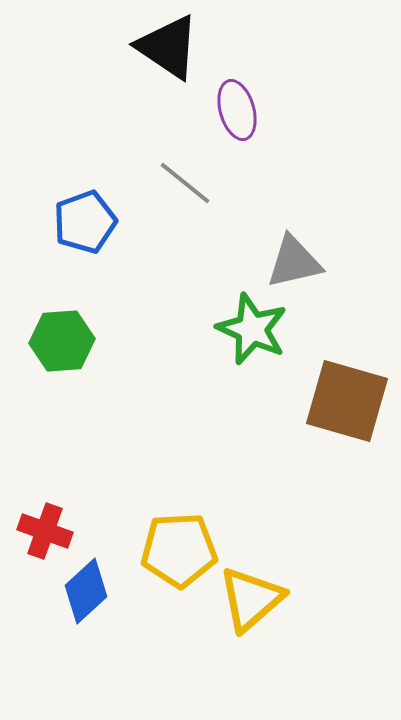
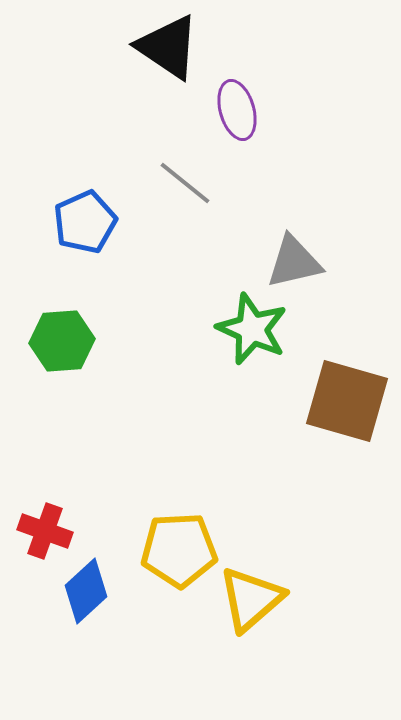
blue pentagon: rotated 4 degrees counterclockwise
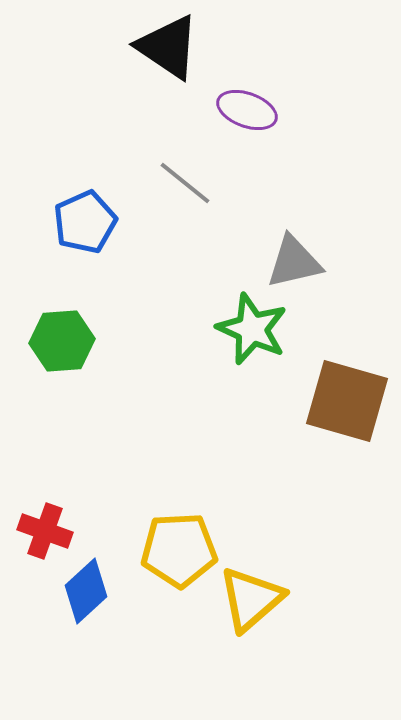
purple ellipse: moved 10 px right; rotated 54 degrees counterclockwise
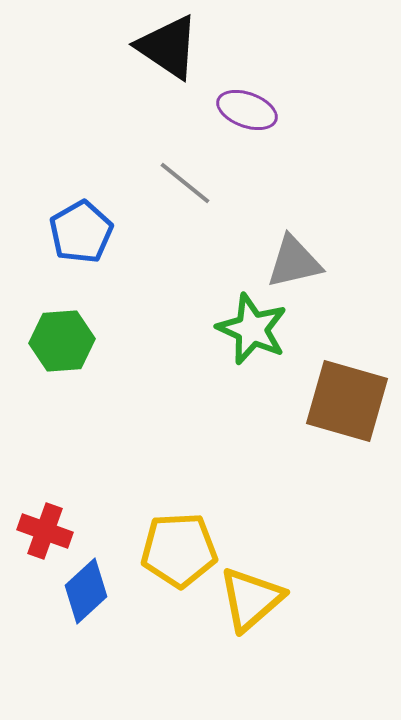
blue pentagon: moved 4 px left, 10 px down; rotated 6 degrees counterclockwise
